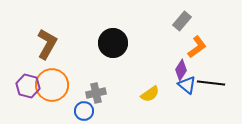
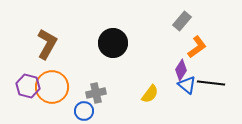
orange circle: moved 2 px down
yellow semicircle: rotated 18 degrees counterclockwise
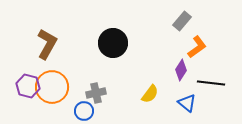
blue triangle: moved 18 px down
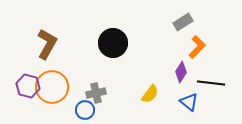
gray rectangle: moved 1 px right, 1 px down; rotated 18 degrees clockwise
orange L-shape: rotated 10 degrees counterclockwise
purple diamond: moved 2 px down
blue triangle: moved 2 px right, 1 px up
blue circle: moved 1 px right, 1 px up
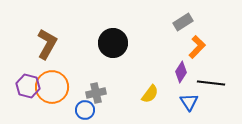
blue triangle: rotated 18 degrees clockwise
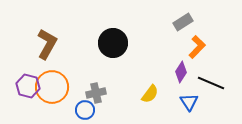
black line: rotated 16 degrees clockwise
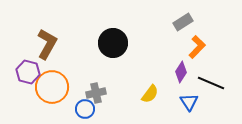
purple hexagon: moved 14 px up
blue circle: moved 1 px up
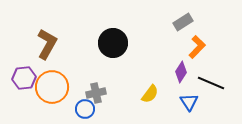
purple hexagon: moved 4 px left, 6 px down; rotated 20 degrees counterclockwise
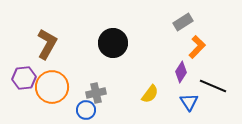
black line: moved 2 px right, 3 px down
blue circle: moved 1 px right, 1 px down
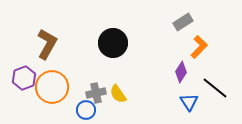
orange L-shape: moved 2 px right
purple hexagon: rotated 15 degrees counterclockwise
black line: moved 2 px right, 2 px down; rotated 16 degrees clockwise
yellow semicircle: moved 32 px left; rotated 108 degrees clockwise
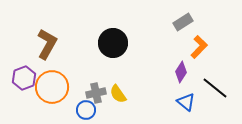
blue triangle: moved 3 px left; rotated 18 degrees counterclockwise
